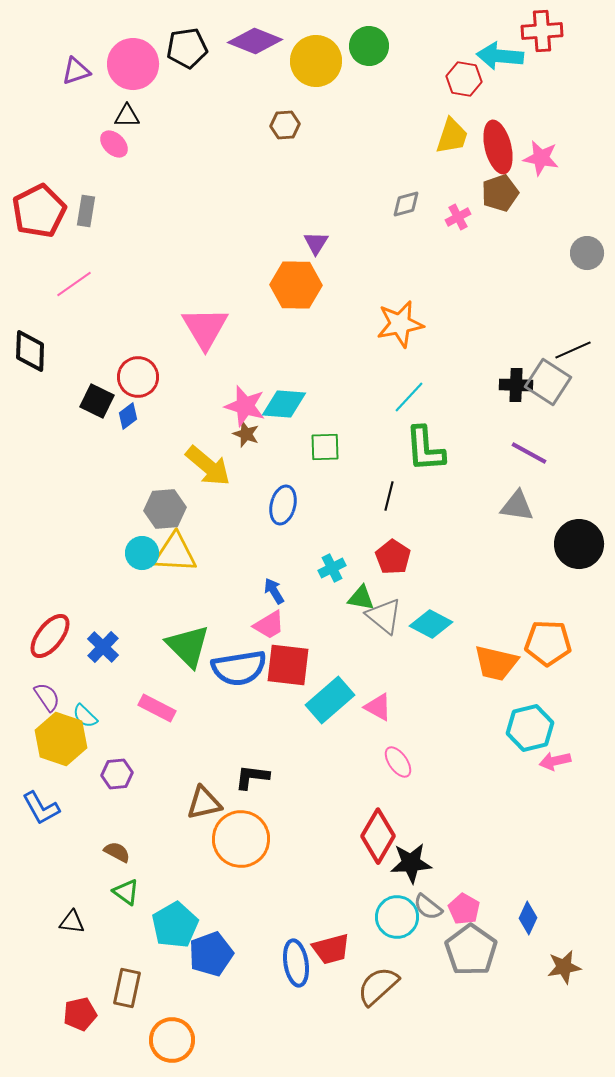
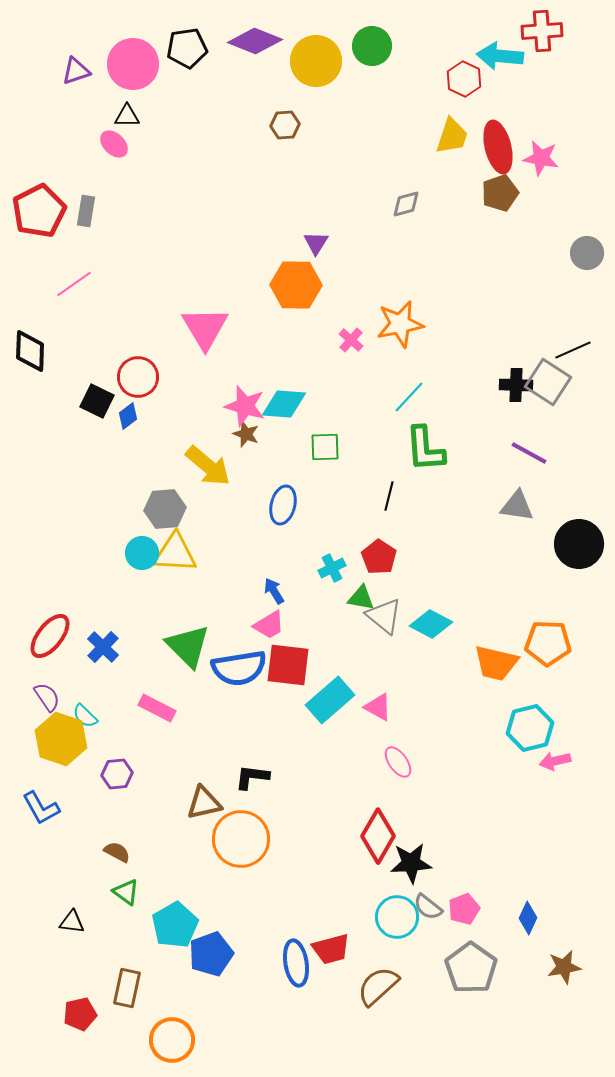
green circle at (369, 46): moved 3 px right
red hexagon at (464, 79): rotated 16 degrees clockwise
pink cross at (458, 217): moved 107 px left, 123 px down; rotated 20 degrees counterclockwise
red pentagon at (393, 557): moved 14 px left
pink pentagon at (464, 909): rotated 20 degrees clockwise
gray pentagon at (471, 950): moved 18 px down
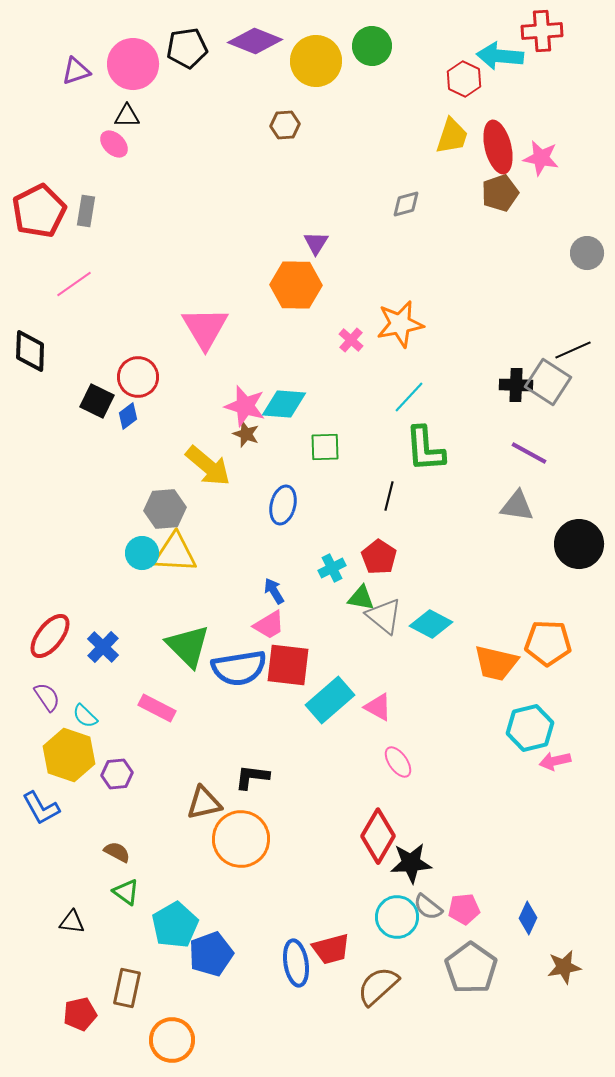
yellow hexagon at (61, 739): moved 8 px right, 16 px down
pink pentagon at (464, 909): rotated 16 degrees clockwise
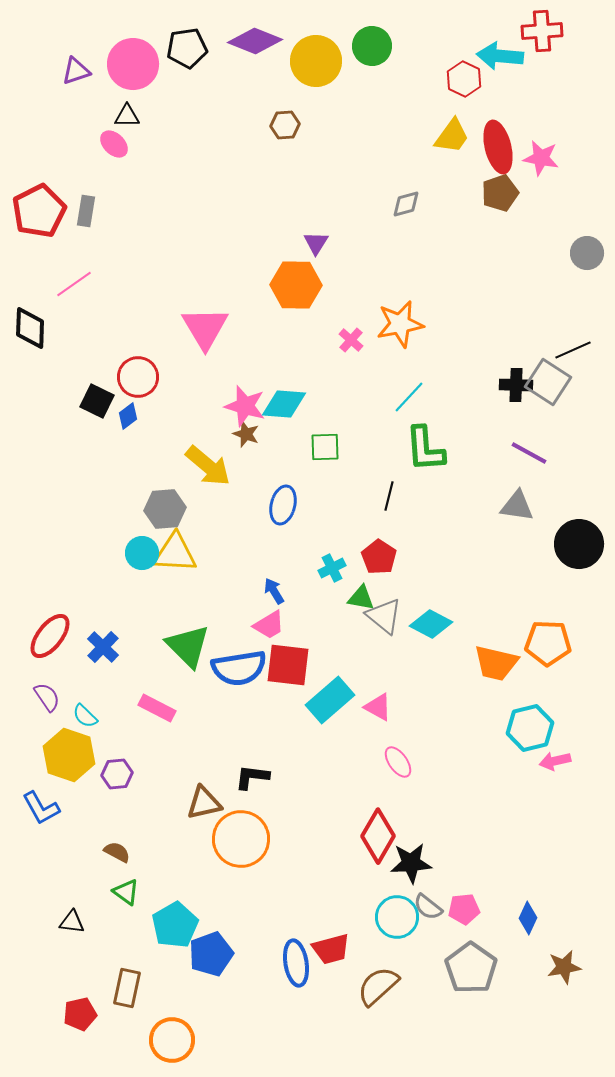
yellow trapezoid at (452, 136): rotated 18 degrees clockwise
black diamond at (30, 351): moved 23 px up
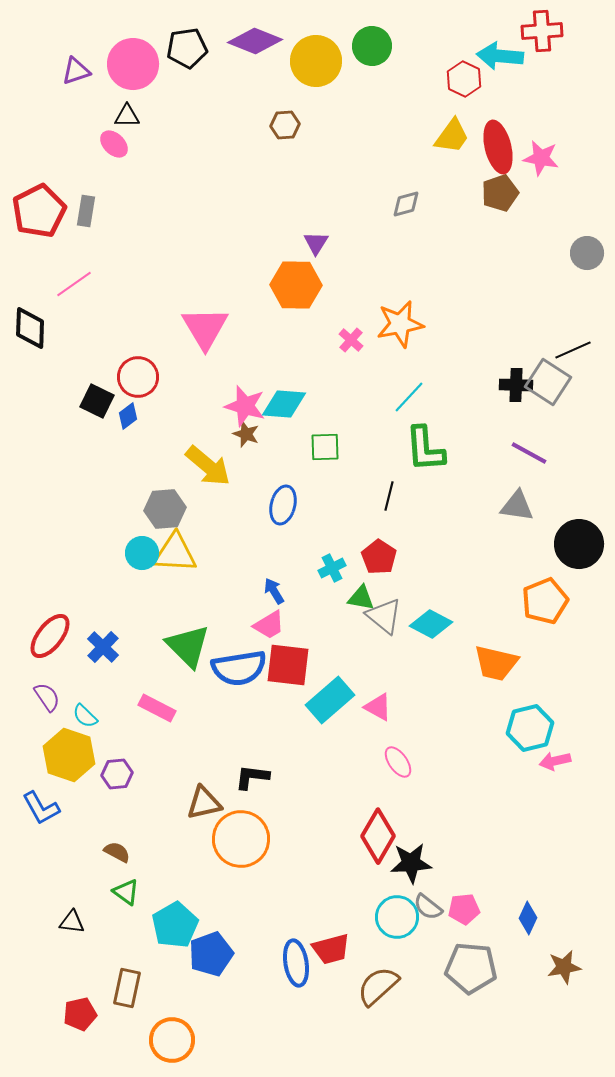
orange pentagon at (548, 643): moved 3 px left, 42 px up; rotated 24 degrees counterclockwise
gray pentagon at (471, 968): rotated 30 degrees counterclockwise
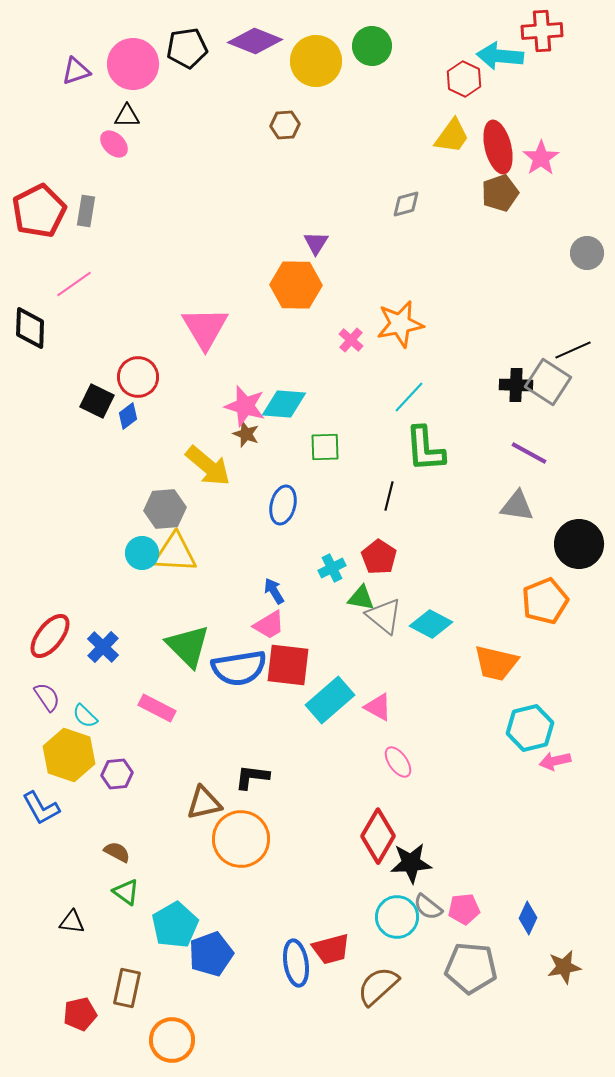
pink star at (541, 158): rotated 27 degrees clockwise
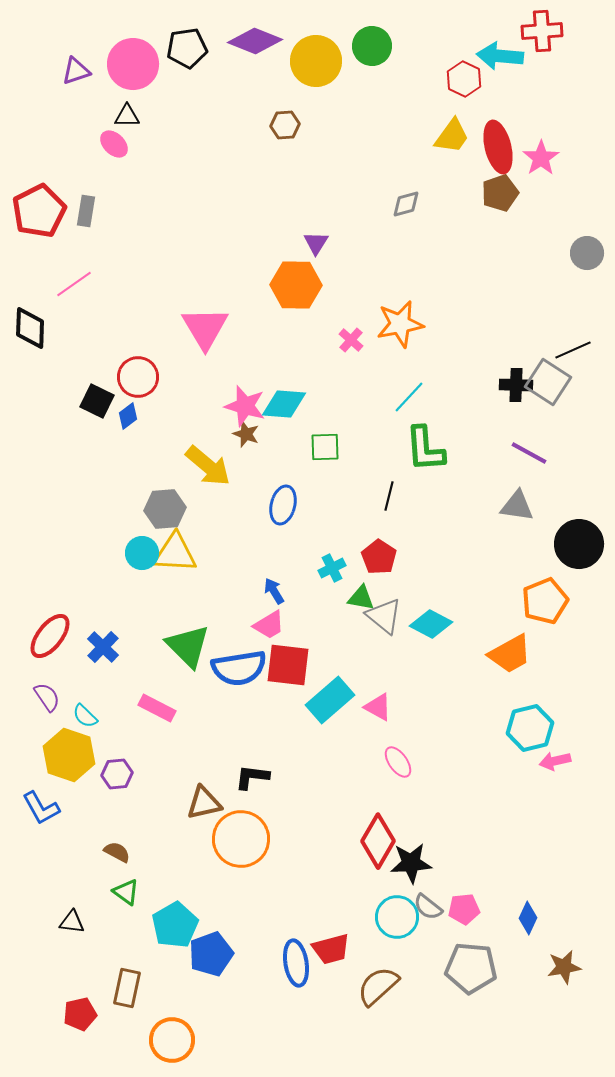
orange trapezoid at (496, 663): moved 14 px right, 9 px up; rotated 42 degrees counterclockwise
red diamond at (378, 836): moved 5 px down
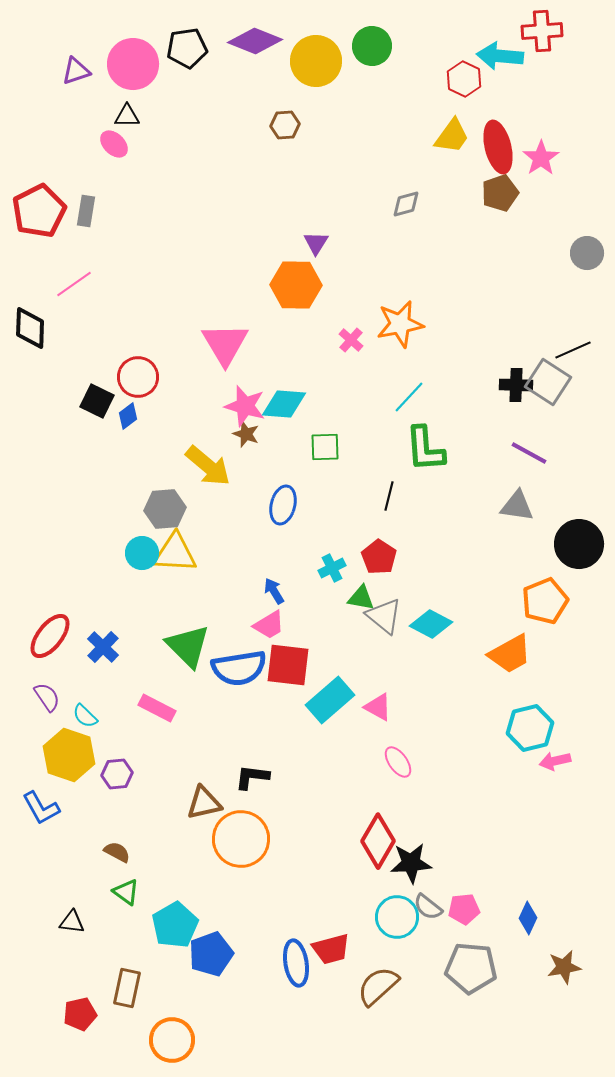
pink triangle at (205, 328): moved 20 px right, 16 px down
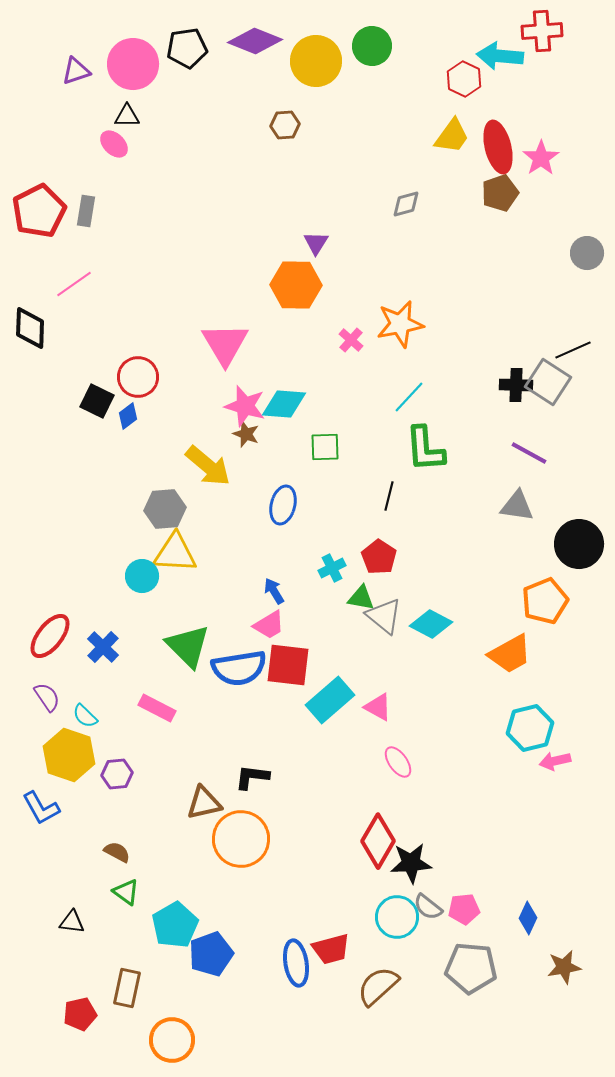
cyan circle at (142, 553): moved 23 px down
